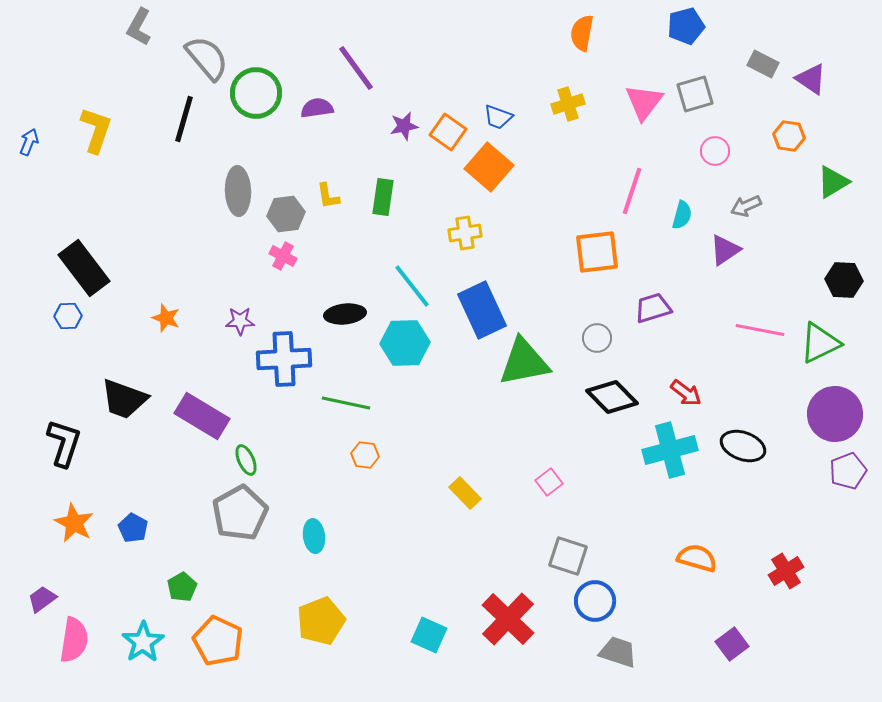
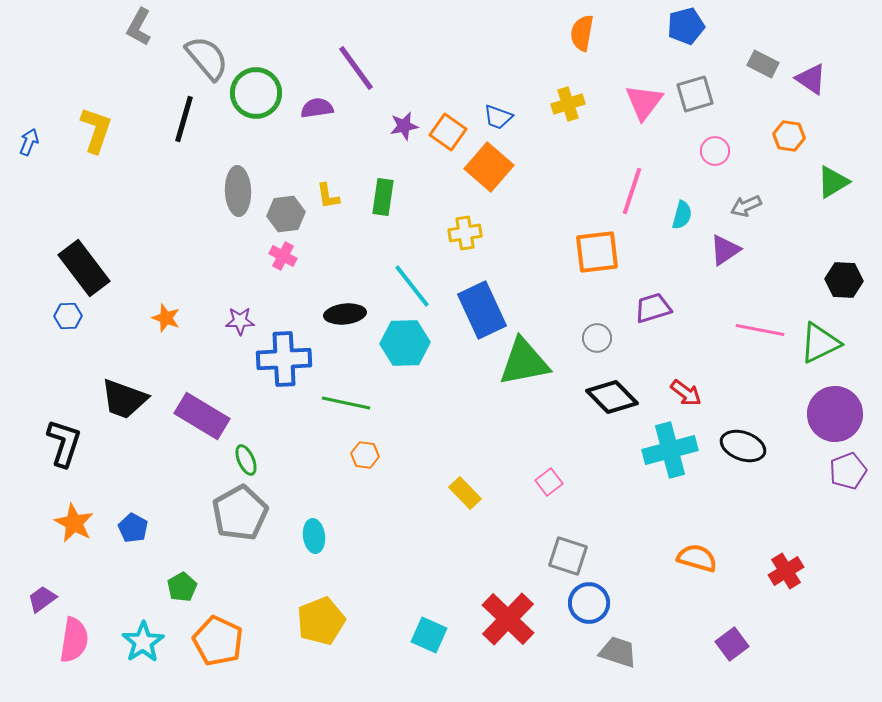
blue circle at (595, 601): moved 6 px left, 2 px down
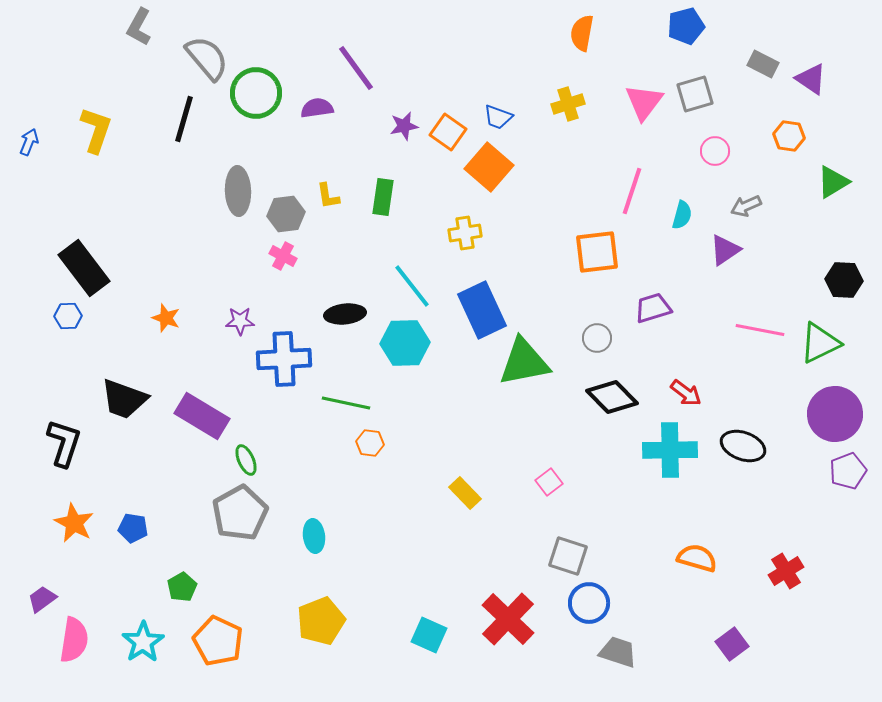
cyan cross at (670, 450): rotated 14 degrees clockwise
orange hexagon at (365, 455): moved 5 px right, 12 px up
blue pentagon at (133, 528): rotated 20 degrees counterclockwise
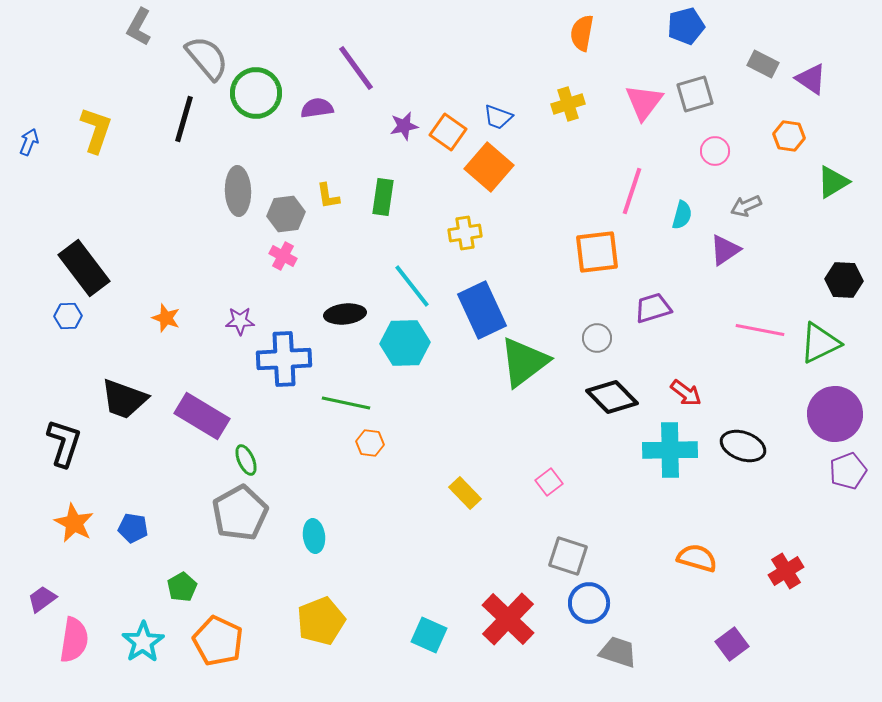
green triangle at (524, 362): rotated 26 degrees counterclockwise
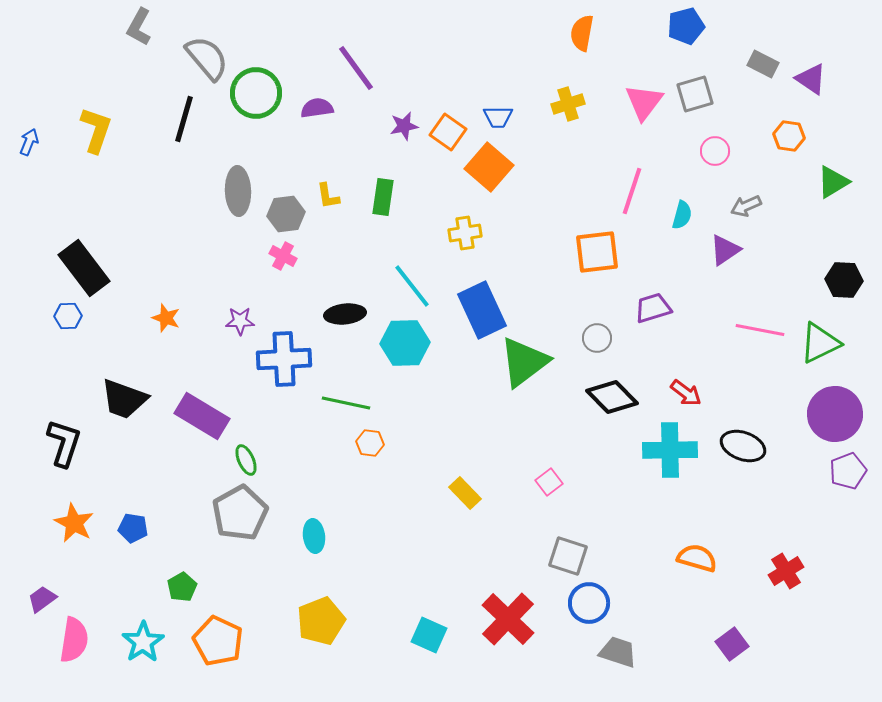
blue trapezoid at (498, 117): rotated 20 degrees counterclockwise
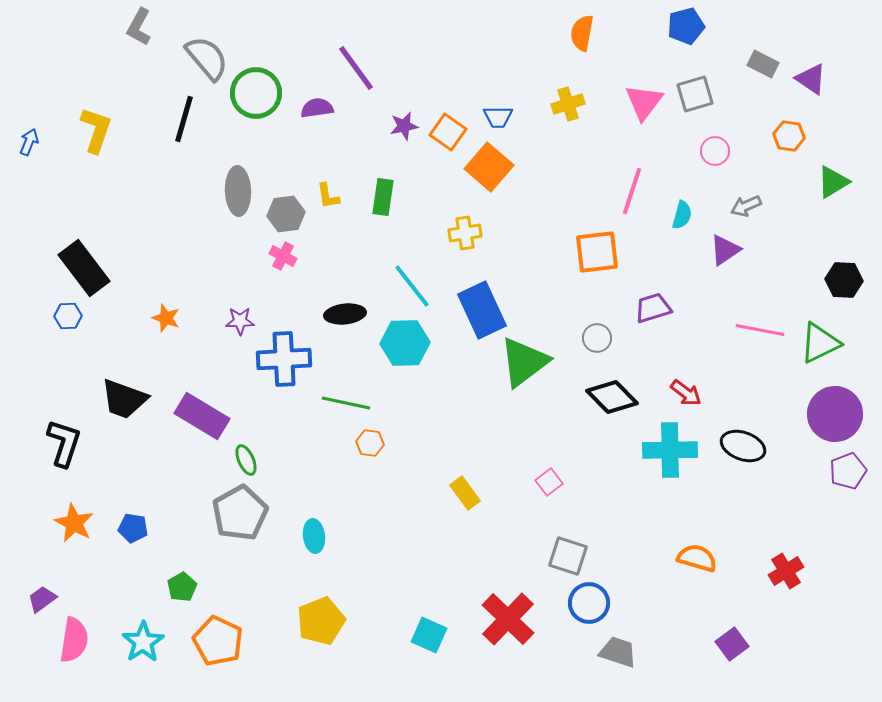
yellow rectangle at (465, 493): rotated 8 degrees clockwise
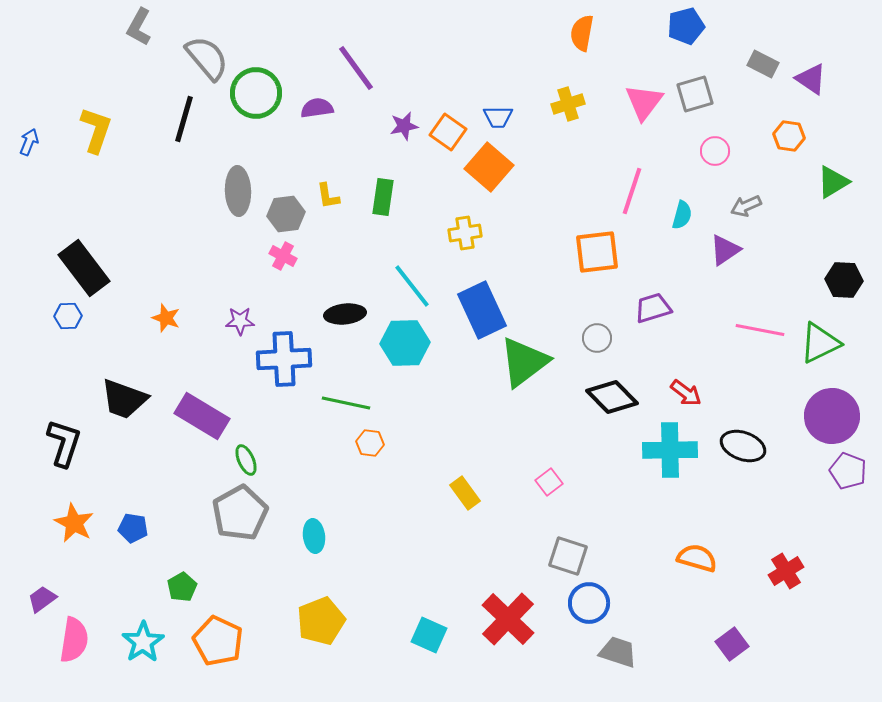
purple circle at (835, 414): moved 3 px left, 2 px down
purple pentagon at (848, 471): rotated 30 degrees counterclockwise
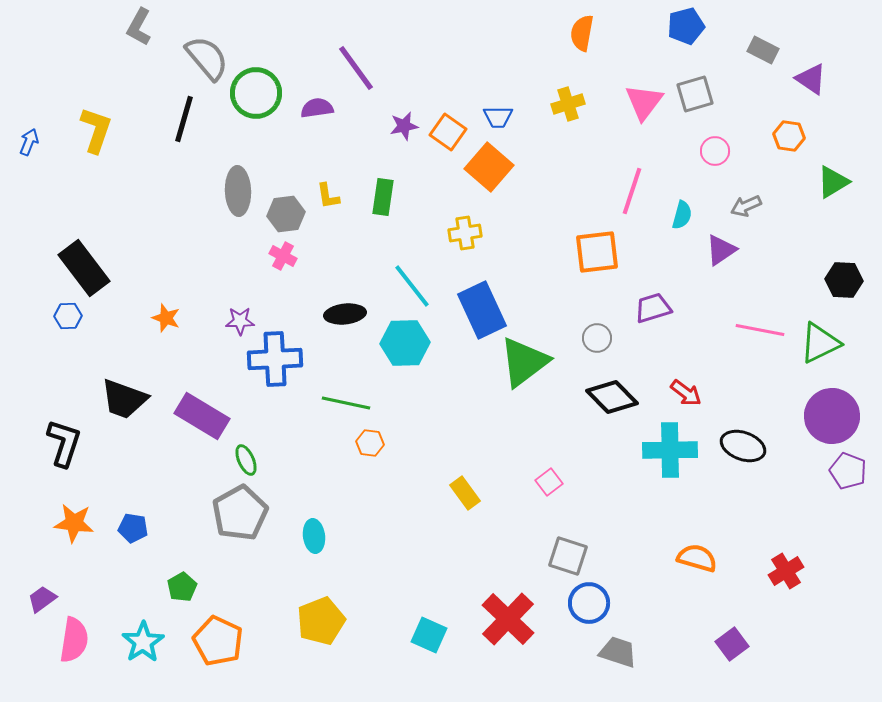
gray rectangle at (763, 64): moved 14 px up
purple triangle at (725, 250): moved 4 px left
blue cross at (284, 359): moved 9 px left
orange star at (74, 523): rotated 21 degrees counterclockwise
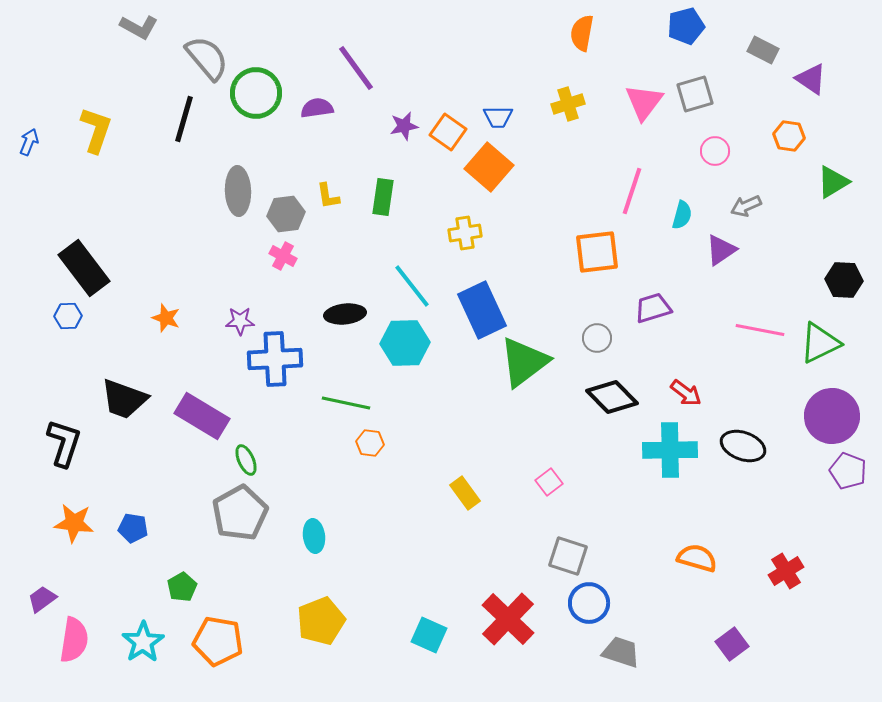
gray L-shape at (139, 27): rotated 90 degrees counterclockwise
orange pentagon at (218, 641): rotated 15 degrees counterclockwise
gray trapezoid at (618, 652): moved 3 px right
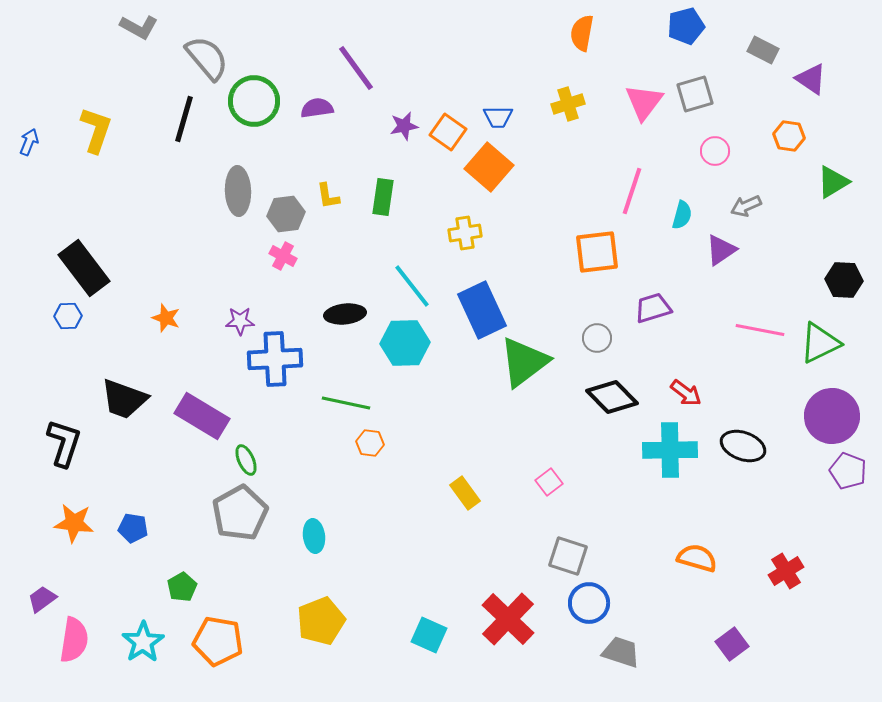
green circle at (256, 93): moved 2 px left, 8 px down
